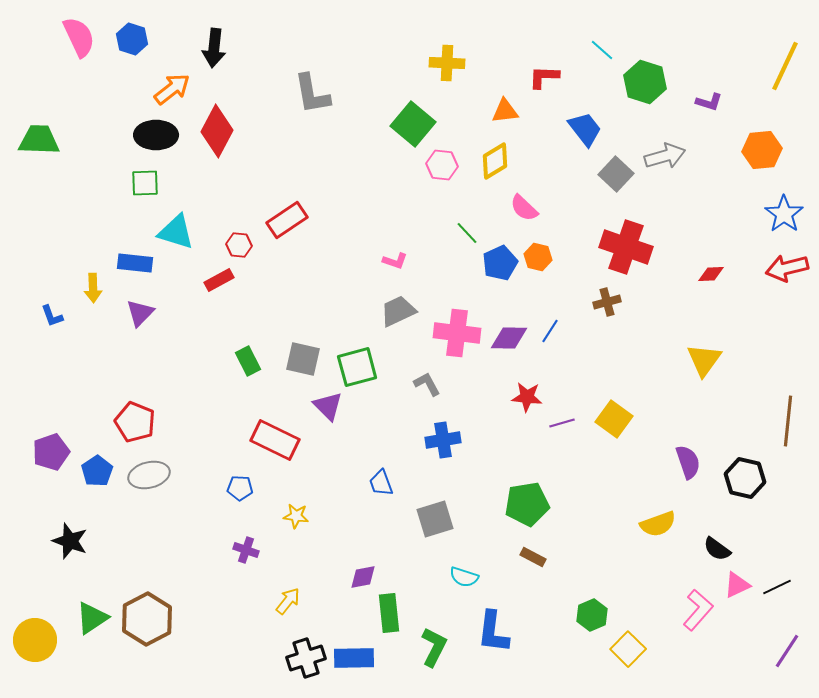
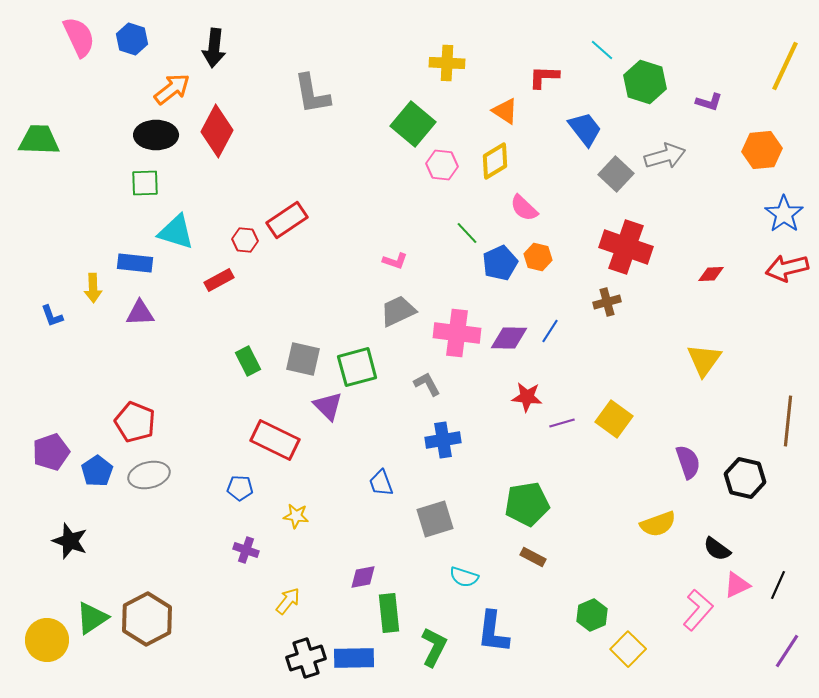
orange triangle at (505, 111): rotated 40 degrees clockwise
red hexagon at (239, 245): moved 6 px right, 5 px up
purple triangle at (140, 313): rotated 44 degrees clockwise
black line at (777, 587): moved 1 px right, 2 px up; rotated 40 degrees counterclockwise
yellow circle at (35, 640): moved 12 px right
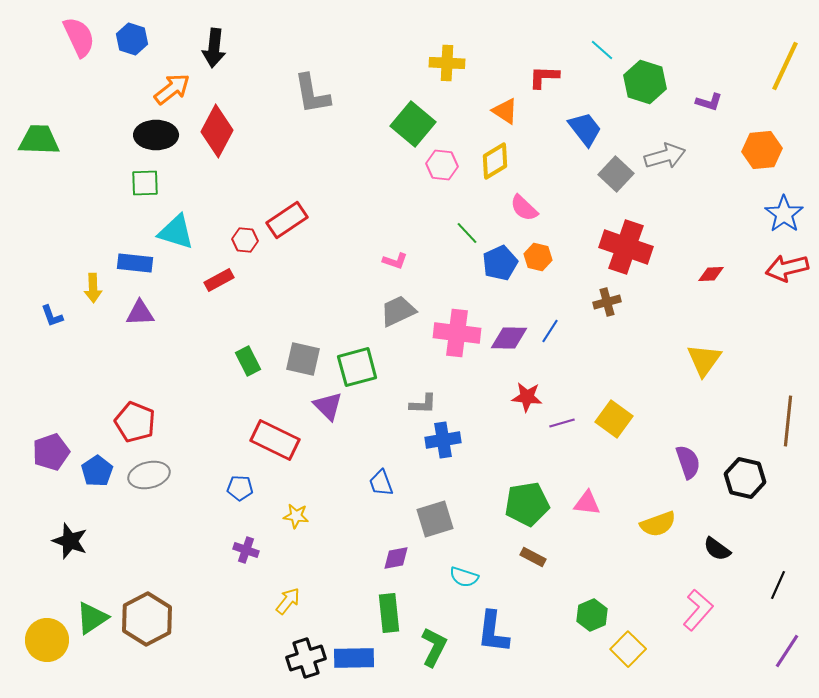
gray L-shape at (427, 384): moved 4 px left, 20 px down; rotated 120 degrees clockwise
purple diamond at (363, 577): moved 33 px right, 19 px up
pink triangle at (737, 585): moved 150 px left, 82 px up; rotated 32 degrees clockwise
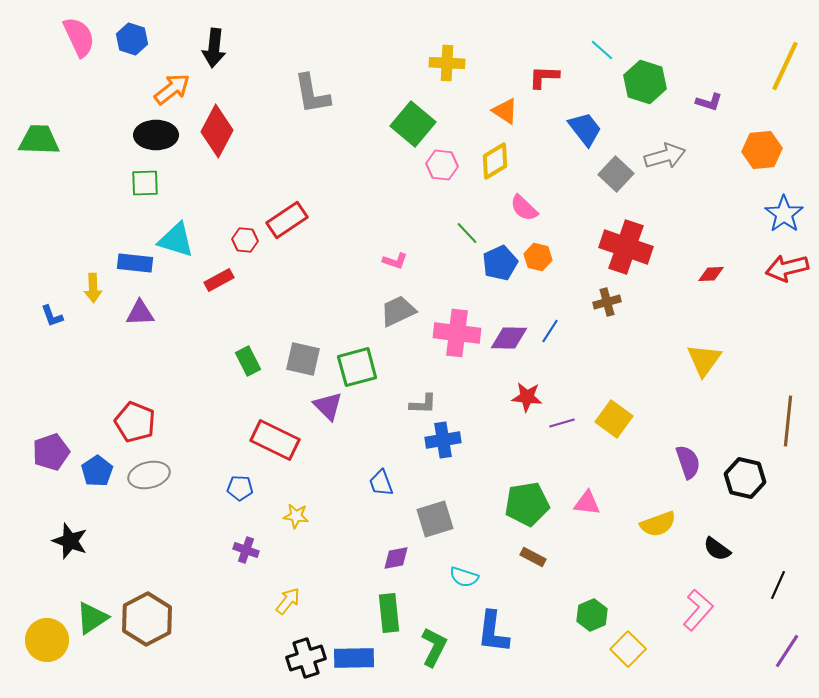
cyan triangle at (176, 232): moved 8 px down
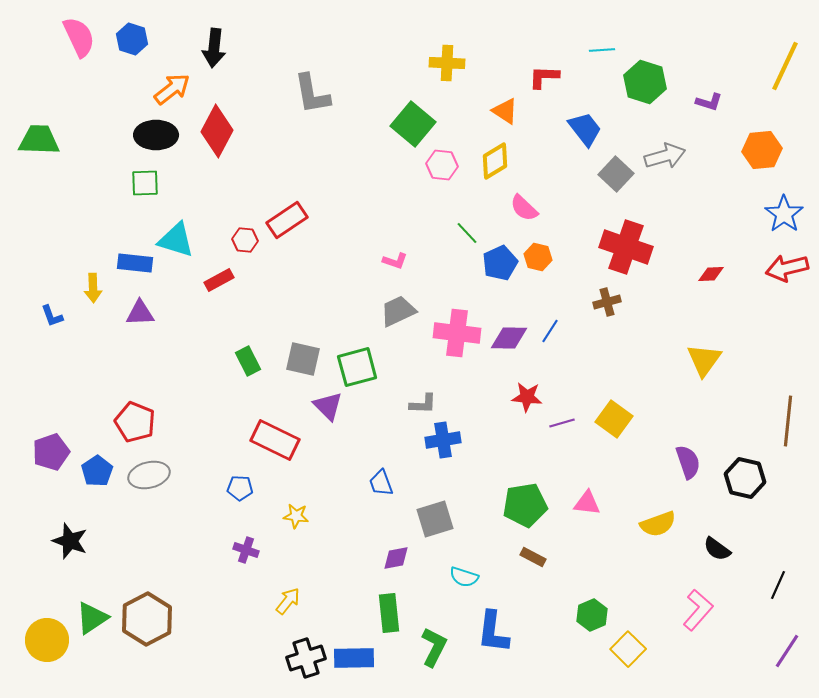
cyan line at (602, 50): rotated 45 degrees counterclockwise
green pentagon at (527, 504): moved 2 px left, 1 px down
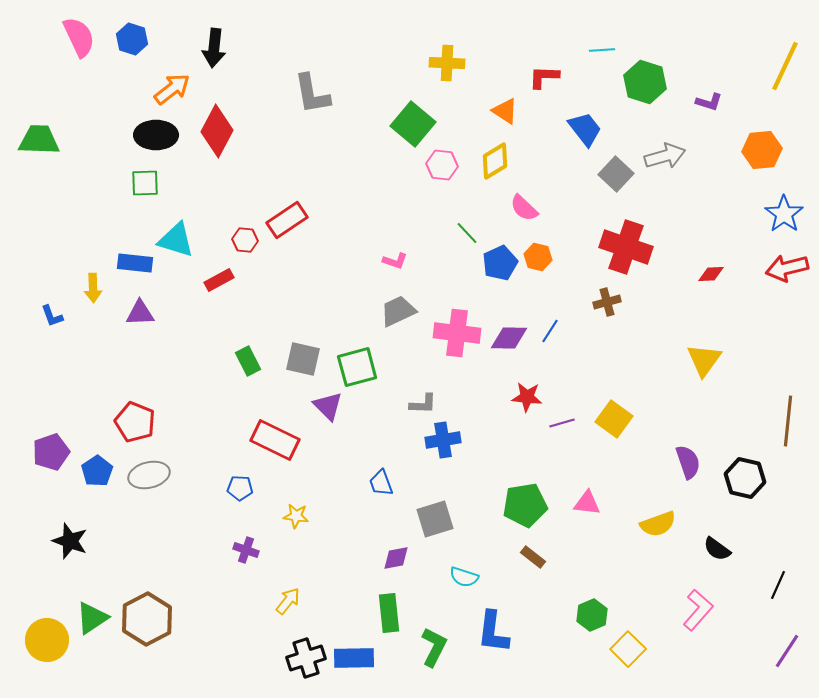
brown rectangle at (533, 557): rotated 10 degrees clockwise
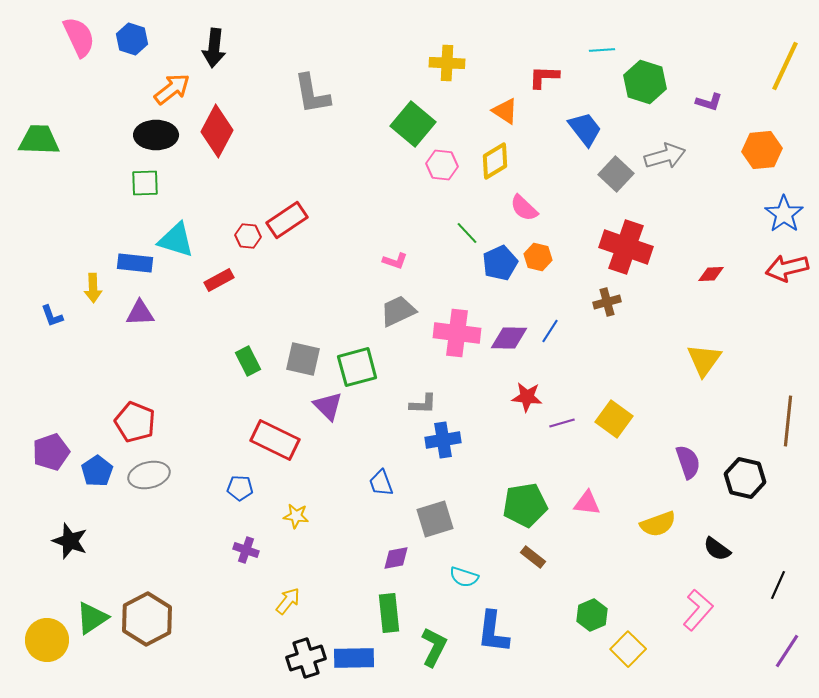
red hexagon at (245, 240): moved 3 px right, 4 px up
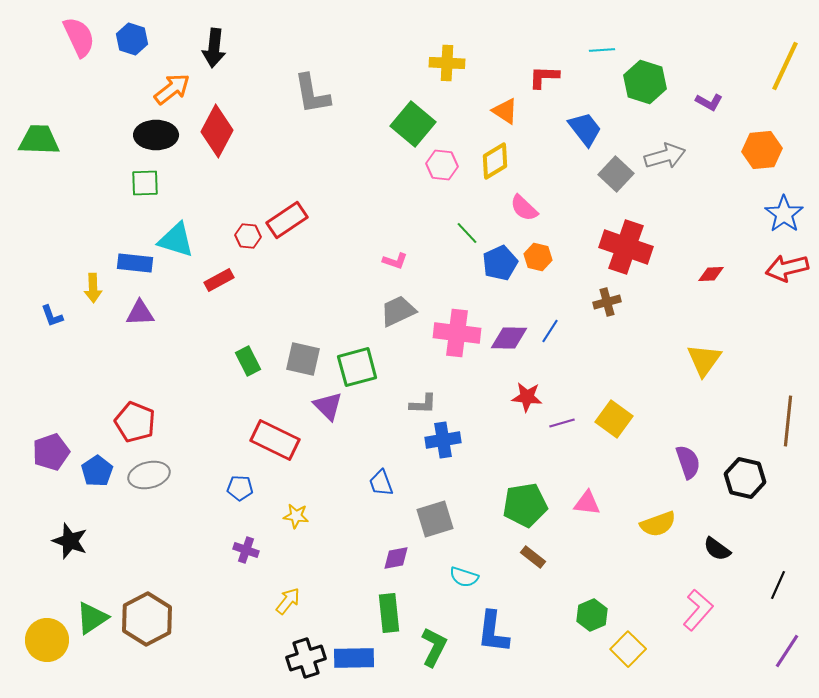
purple L-shape at (709, 102): rotated 12 degrees clockwise
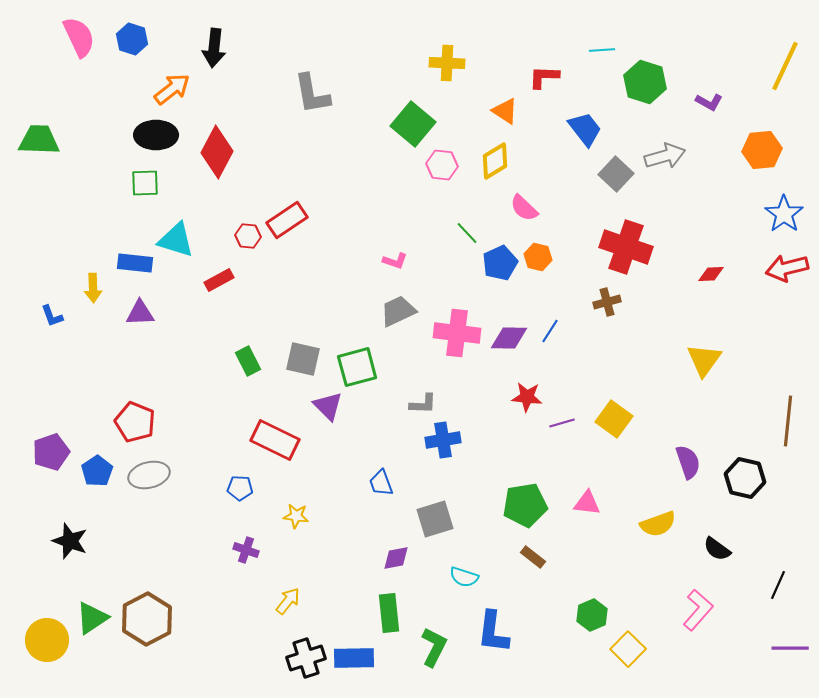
red diamond at (217, 131): moved 21 px down
purple line at (787, 651): moved 3 px right, 3 px up; rotated 57 degrees clockwise
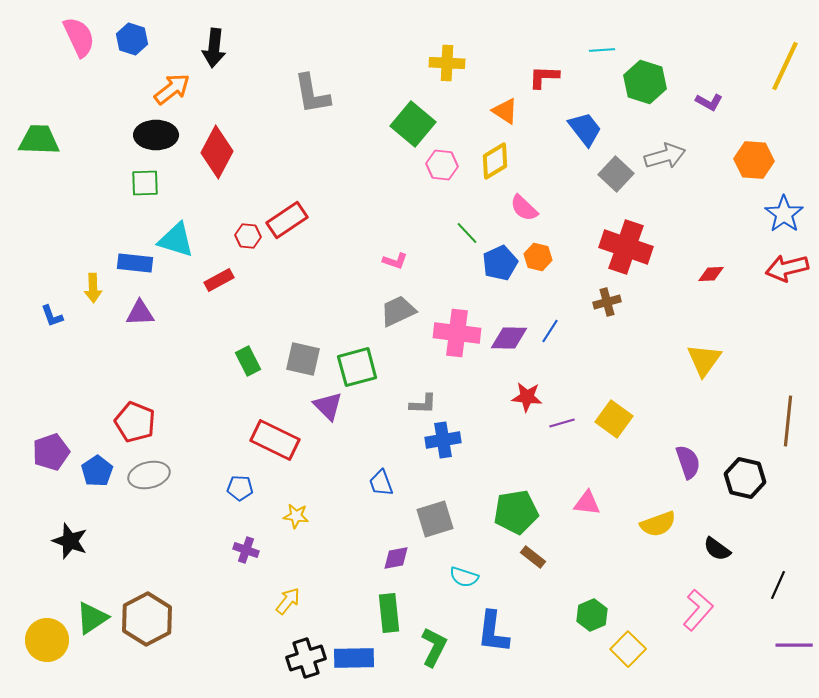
orange hexagon at (762, 150): moved 8 px left, 10 px down; rotated 9 degrees clockwise
green pentagon at (525, 505): moved 9 px left, 7 px down
purple line at (790, 648): moved 4 px right, 3 px up
